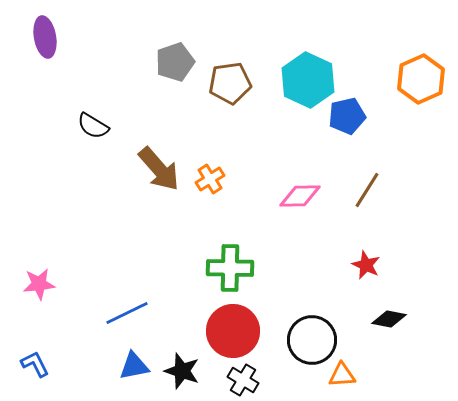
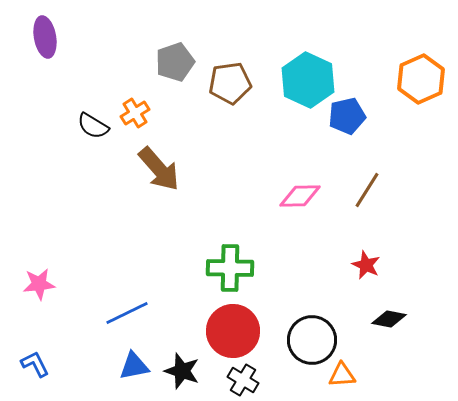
orange cross: moved 75 px left, 66 px up
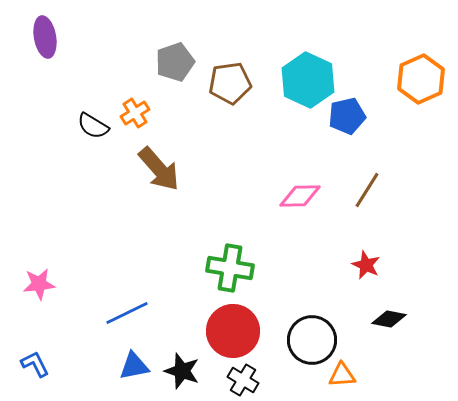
green cross: rotated 9 degrees clockwise
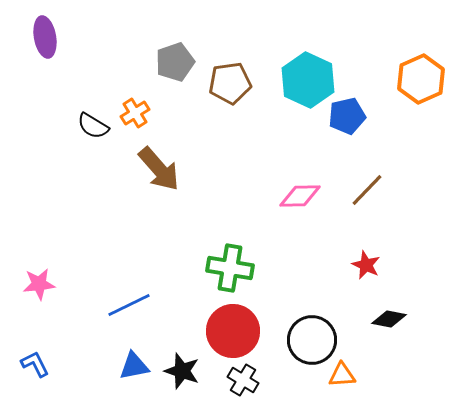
brown line: rotated 12 degrees clockwise
blue line: moved 2 px right, 8 px up
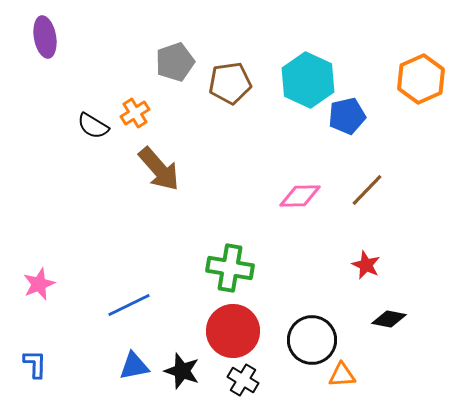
pink star: rotated 16 degrees counterclockwise
blue L-shape: rotated 28 degrees clockwise
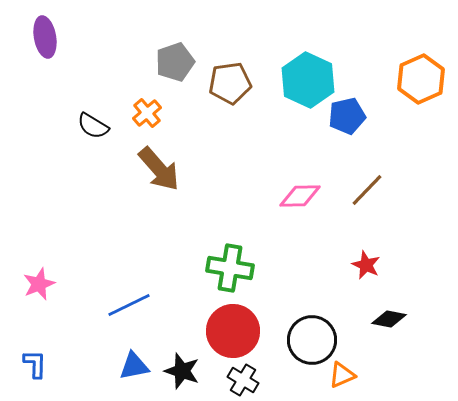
orange cross: moved 12 px right; rotated 8 degrees counterclockwise
orange triangle: rotated 20 degrees counterclockwise
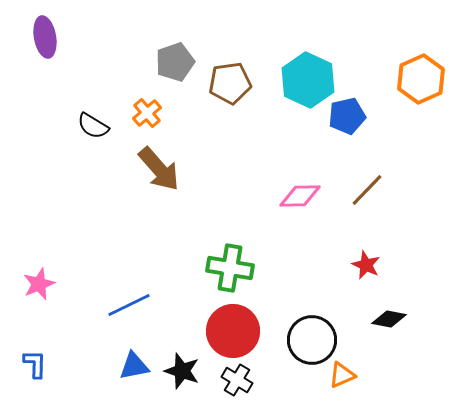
black cross: moved 6 px left
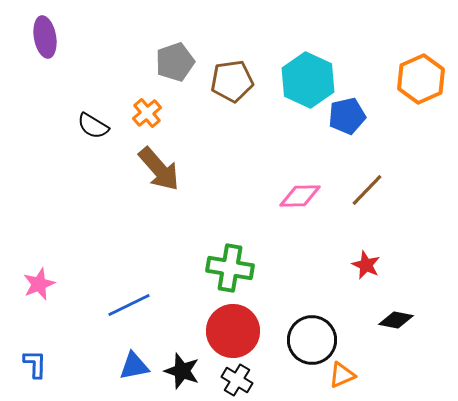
brown pentagon: moved 2 px right, 2 px up
black diamond: moved 7 px right, 1 px down
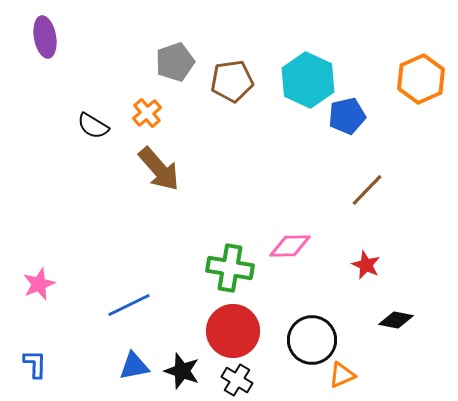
pink diamond: moved 10 px left, 50 px down
